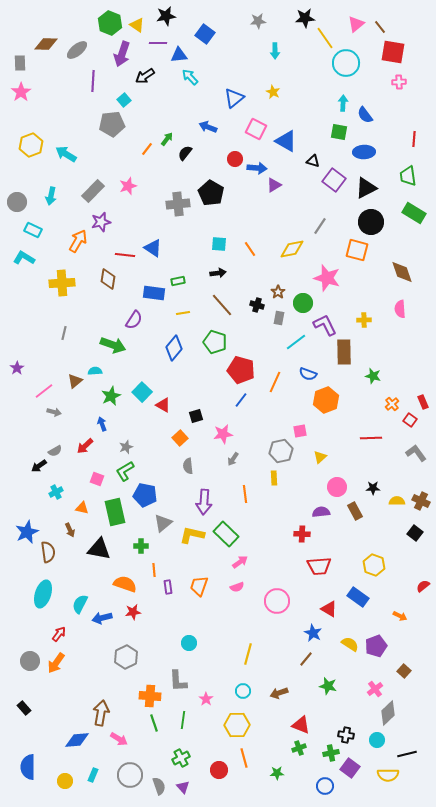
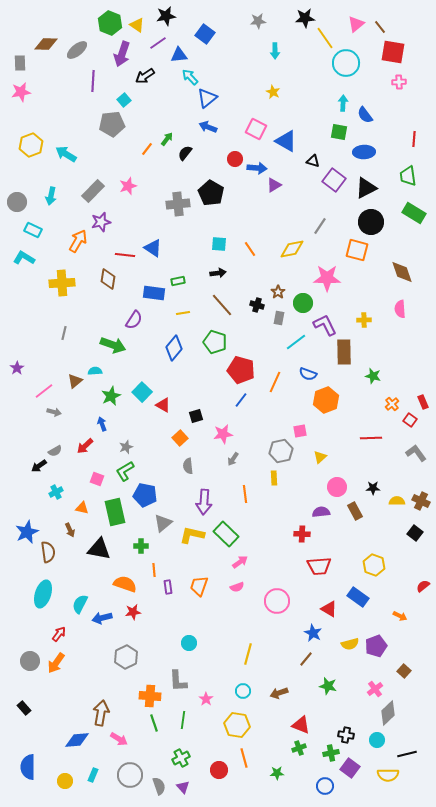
purple line at (158, 43): rotated 36 degrees counterclockwise
pink star at (21, 92): rotated 24 degrees clockwise
blue triangle at (234, 98): moved 27 px left
pink star at (327, 278): rotated 16 degrees counterclockwise
yellow semicircle at (350, 644): rotated 132 degrees clockwise
yellow hexagon at (237, 725): rotated 10 degrees clockwise
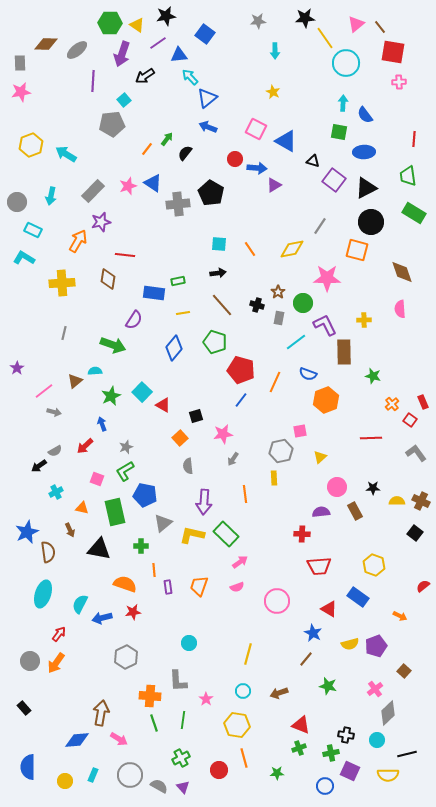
green hexagon at (110, 23): rotated 20 degrees counterclockwise
blue triangle at (153, 248): moved 65 px up
purple square at (350, 768): moved 3 px down; rotated 12 degrees counterclockwise
gray semicircle at (159, 786): rotated 42 degrees counterclockwise
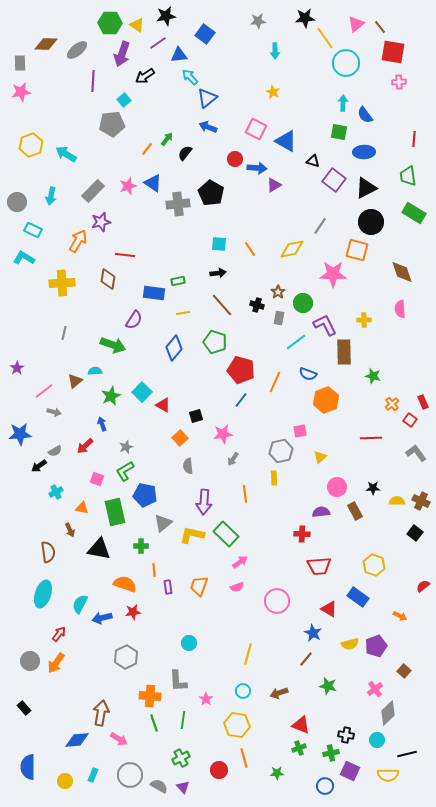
pink star at (327, 278): moved 6 px right, 4 px up
blue star at (27, 532): moved 7 px left, 98 px up; rotated 20 degrees clockwise
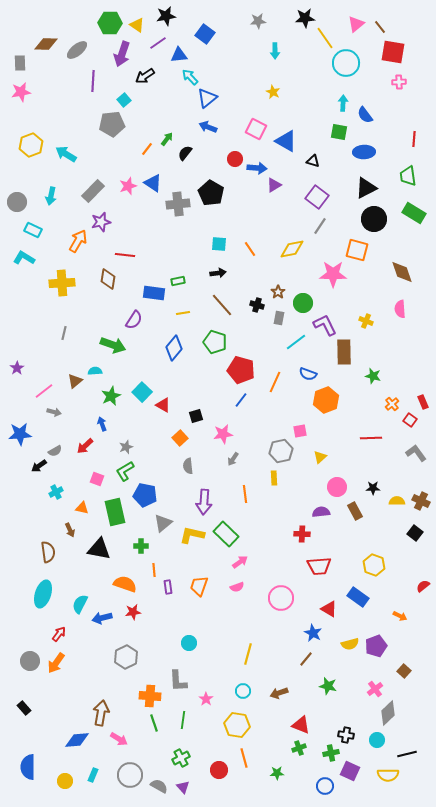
purple square at (334, 180): moved 17 px left, 17 px down
black circle at (371, 222): moved 3 px right, 3 px up
yellow cross at (364, 320): moved 2 px right, 1 px down; rotated 24 degrees clockwise
pink circle at (277, 601): moved 4 px right, 3 px up
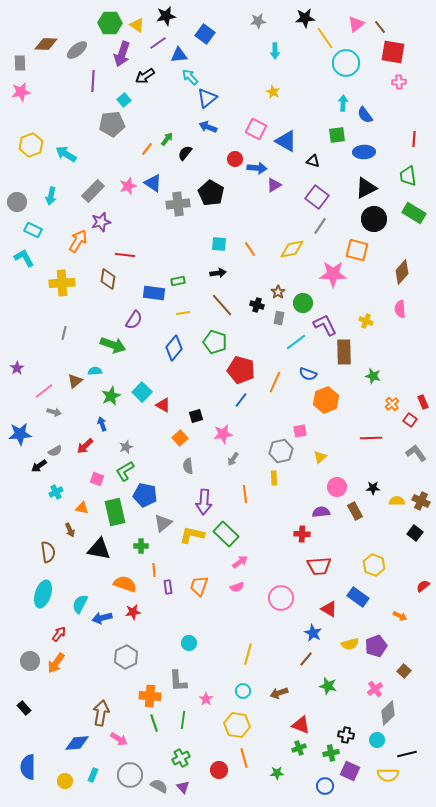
green square at (339, 132): moved 2 px left, 3 px down; rotated 18 degrees counterclockwise
cyan L-shape at (24, 258): rotated 30 degrees clockwise
brown diamond at (402, 272): rotated 60 degrees clockwise
blue diamond at (77, 740): moved 3 px down
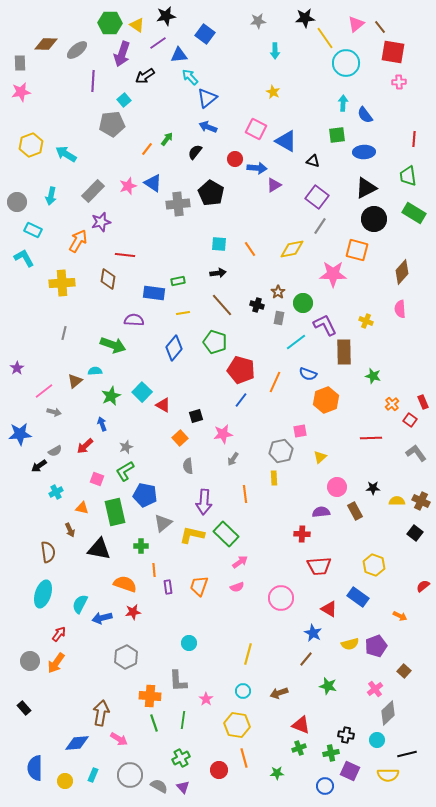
black semicircle at (185, 153): moved 10 px right, 1 px up
purple semicircle at (134, 320): rotated 120 degrees counterclockwise
blue semicircle at (28, 767): moved 7 px right, 1 px down
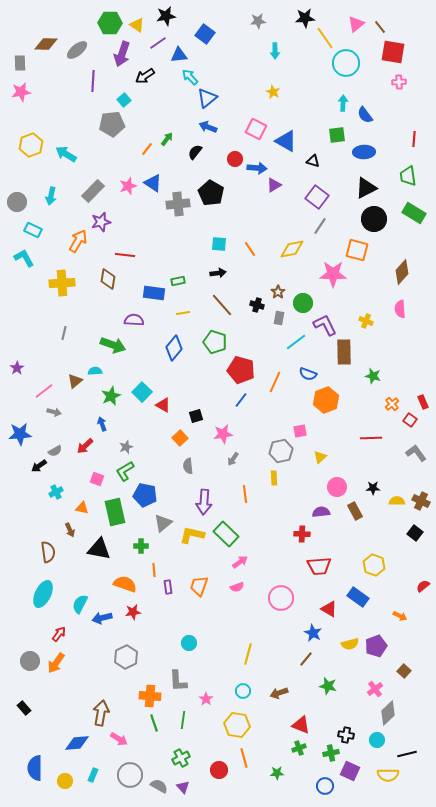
cyan ellipse at (43, 594): rotated 8 degrees clockwise
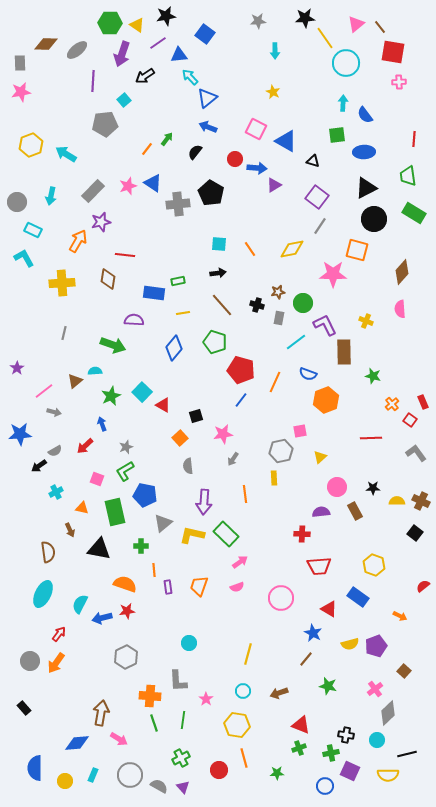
gray pentagon at (112, 124): moved 7 px left
brown star at (278, 292): rotated 24 degrees clockwise
red star at (133, 612): moved 6 px left, 1 px up
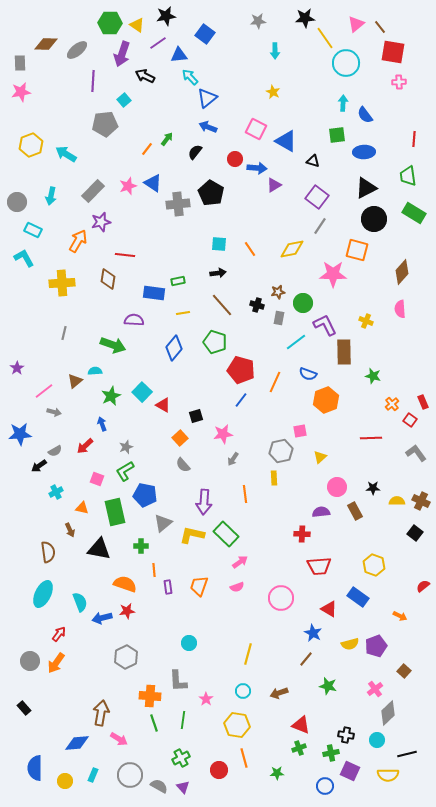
black arrow at (145, 76): rotated 60 degrees clockwise
gray semicircle at (188, 466): moved 5 px left, 1 px up; rotated 35 degrees counterclockwise
cyan semicircle at (80, 604): moved 2 px up; rotated 132 degrees clockwise
